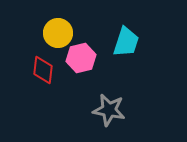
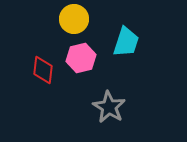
yellow circle: moved 16 px right, 14 px up
gray star: moved 3 px up; rotated 20 degrees clockwise
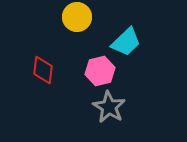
yellow circle: moved 3 px right, 2 px up
cyan trapezoid: rotated 28 degrees clockwise
pink hexagon: moved 19 px right, 13 px down
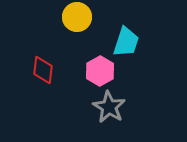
cyan trapezoid: rotated 28 degrees counterclockwise
pink hexagon: rotated 16 degrees counterclockwise
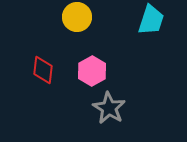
cyan trapezoid: moved 25 px right, 22 px up
pink hexagon: moved 8 px left
gray star: moved 1 px down
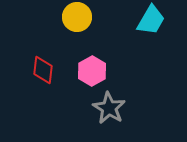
cyan trapezoid: rotated 12 degrees clockwise
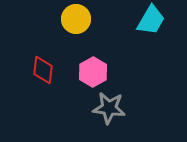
yellow circle: moved 1 px left, 2 px down
pink hexagon: moved 1 px right, 1 px down
gray star: rotated 24 degrees counterclockwise
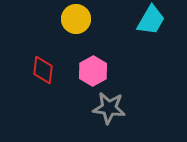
pink hexagon: moved 1 px up
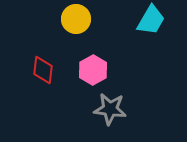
pink hexagon: moved 1 px up
gray star: moved 1 px right, 1 px down
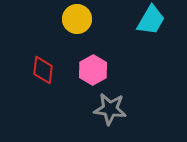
yellow circle: moved 1 px right
